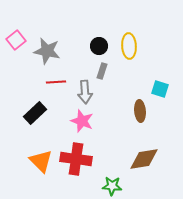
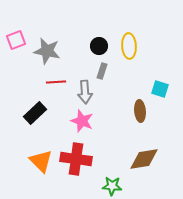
pink square: rotated 18 degrees clockwise
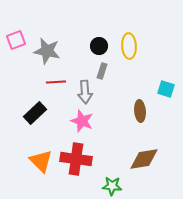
cyan square: moved 6 px right
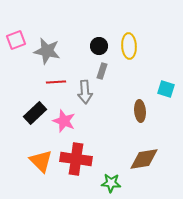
pink star: moved 18 px left
green star: moved 1 px left, 3 px up
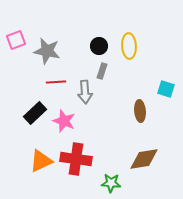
orange triangle: rotated 50 degrees clockwise
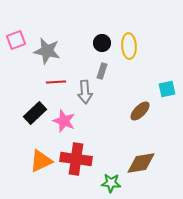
black circle: moved 3 px right, 3 px up
cyan square: moved 1 px right; rotated 30 degrees counterclockwise
brown ellipse: rotated 50 degrees clockwise
brown diamond: moved 3 px left, 4 px down
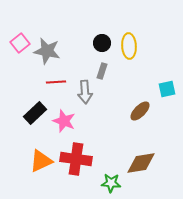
pink square: moved 4 px right, 3 px down; rotated 18 degrees counterclockwise
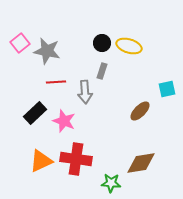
yellow ellipse: rotated 70 degrees counterclockwise
